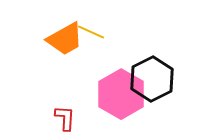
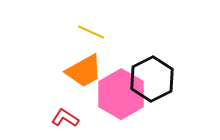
orange trapezoid: moved 19 px right, 32 px down
red L-shape: rotated 60 degrees counterclockwise
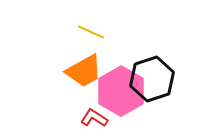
black hexagon: rotated 9 degrees clockwise
pink hexagon: moved 3 px up
red L-shape: moved 29 px right
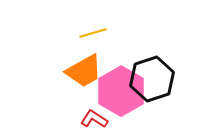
yellow line: moved 2 px right, 1 px down; rotated 40 degrees counterclockwise
red L-shape: moved 1 px down
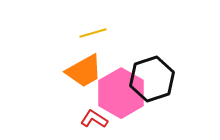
pink hexagon: moved 2 px down
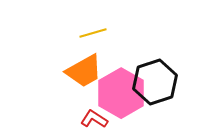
black hexagon: moved 3 px right, 3 px down
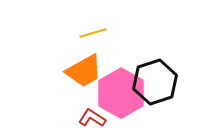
red L-shape: moved 2 px left, 1 px up
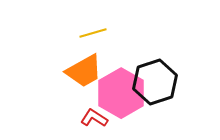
red L-shape: moved 2 px right
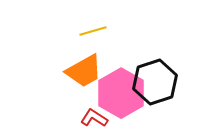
yellow line: moved 2 px up
